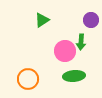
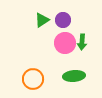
purple circle: moved 28 px left
green arrow: moved 1 px right
pink circle: moved 8 px up
orange circle: moved 5 px right
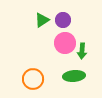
green arrow: moved 9 px down
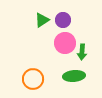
green arrow: moved 1 px down
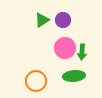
pink circle: moved 5 px down
orange circle: moved 3 px right, 2 px down
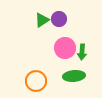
purple circle: moved 4 px left, 1 px up
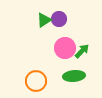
green triangle: moved 2 px right
green arrow: moved 1 px up; rotated 140 degrees counterclockwise
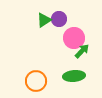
pink circle: moved 9 px right, 10 px up
